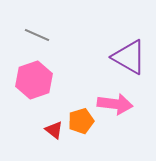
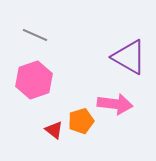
gray line: moved 2 px left
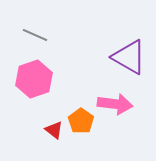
pink hexagon: moved 1 px up
orange pentagon: rotated 20 degrees counterclockwise
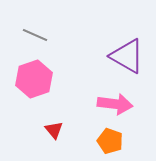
purple triangle: moved 2 px left, 1 px up
orange pentagon: moved 29 px right, 20 px down; rotated 15 degrees counterclockwise
red triangle: rotated 12 degrees clockwise
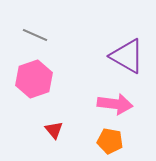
orange pentagon: rotated 10 degrees counterclockwise
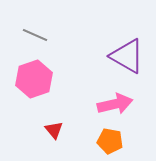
pink arrow: rotated 20 degrees counterclockwise
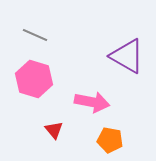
pink hexagon: rotated 24 degrees counterclockwise
pink arrow: moved 23 px left, 2 px up; rotated 24 degrees clockwise
orange pentagon: moved 1 px up
